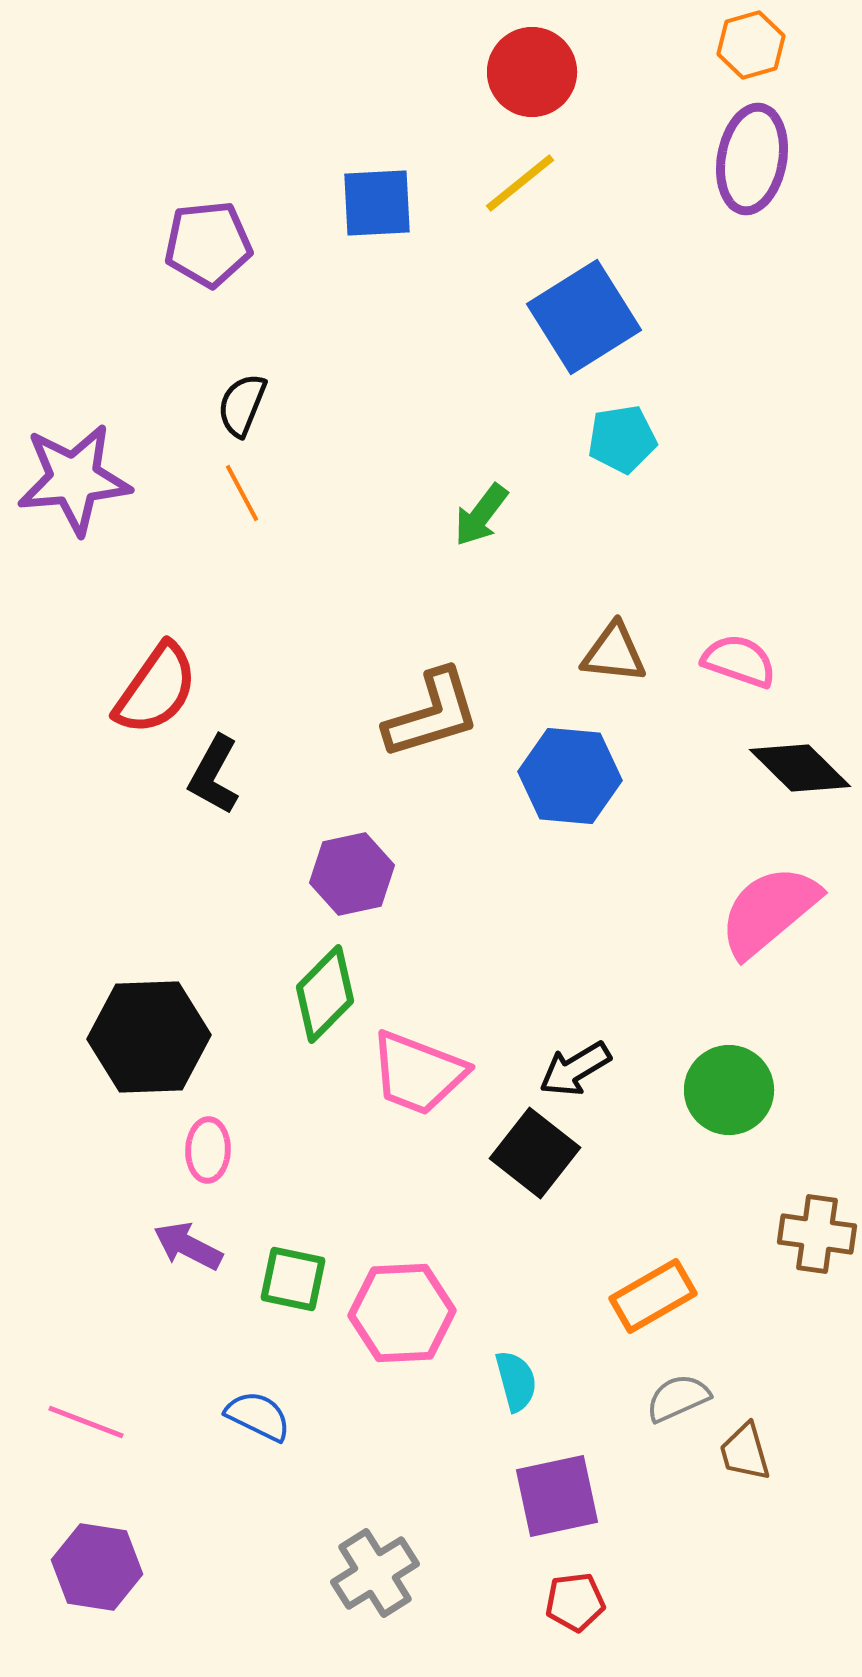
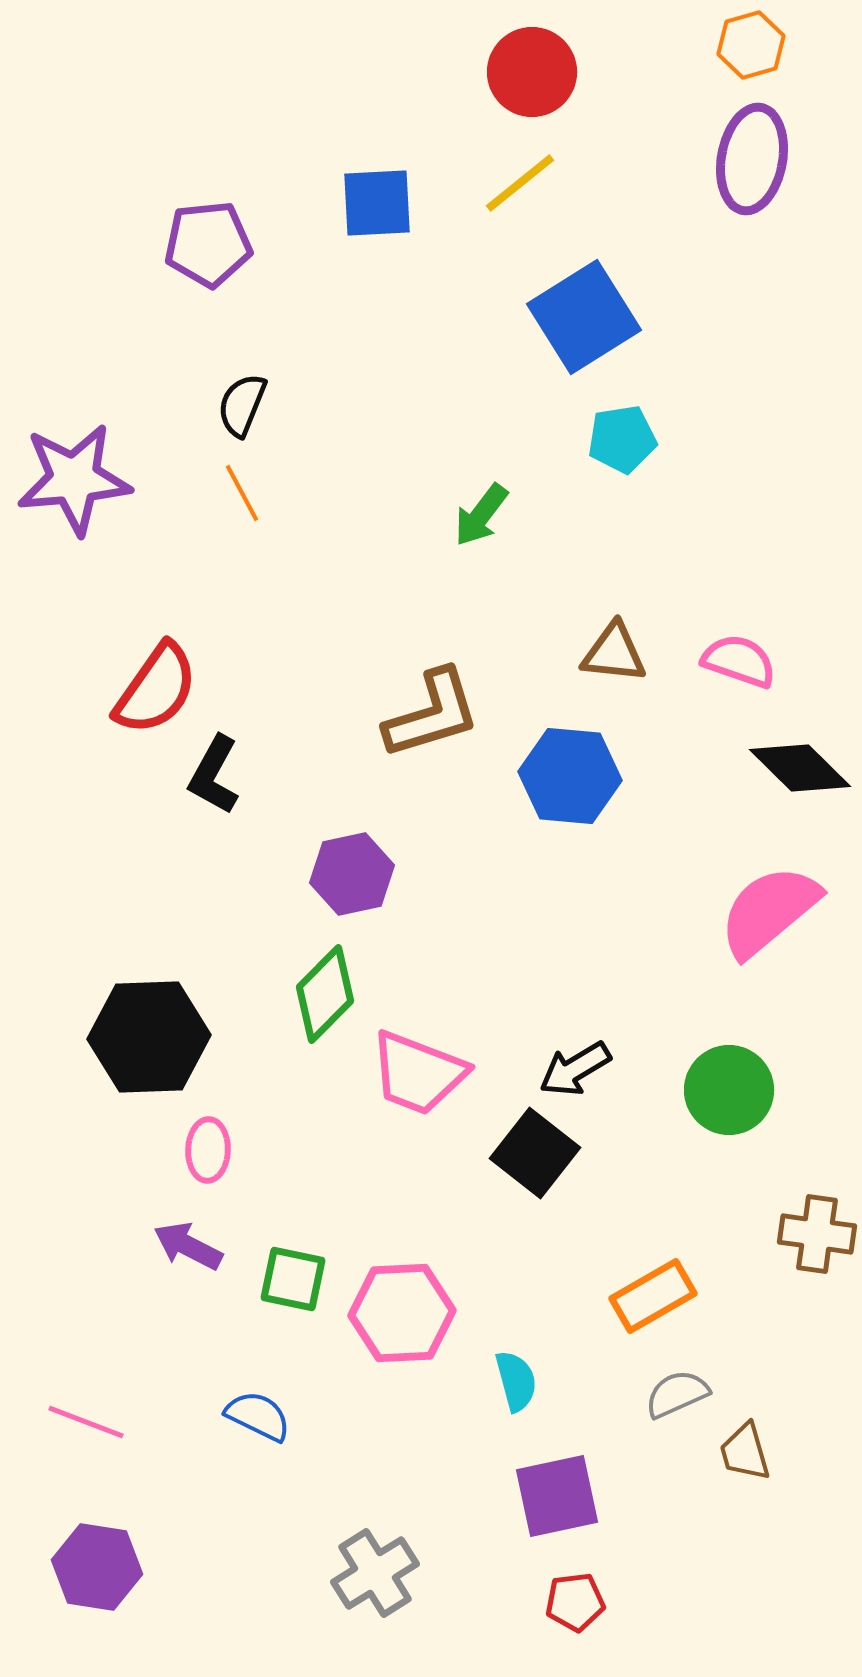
gray semicircle at (678, 1398): moved 1 px left, 4 px up
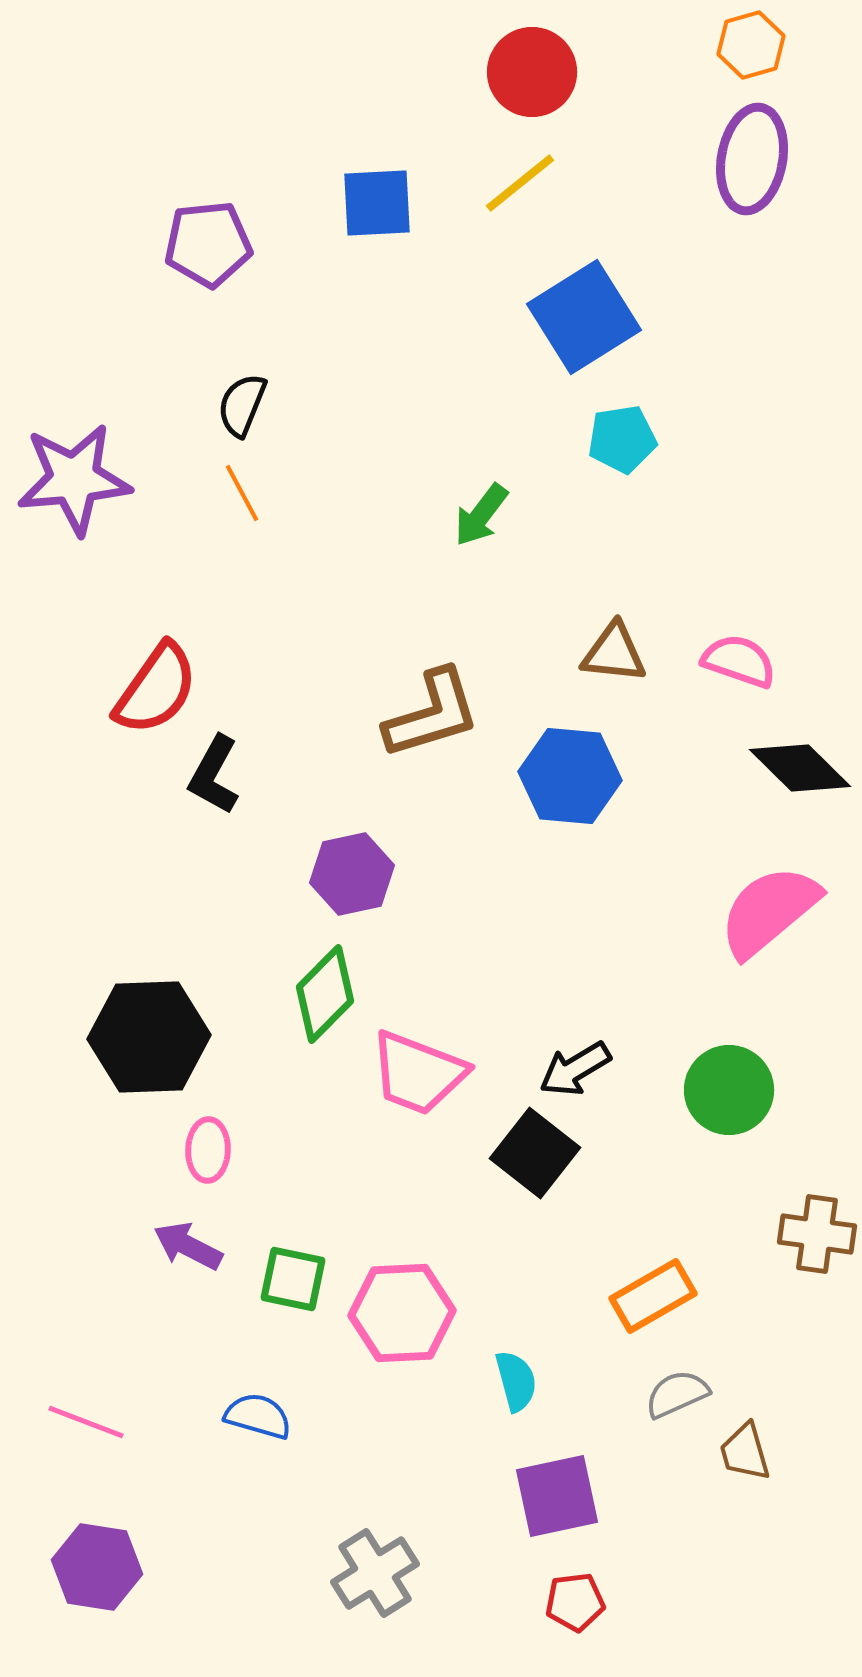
blue semicircle at (258, 1416): rotated 10 degrees counterclockwise
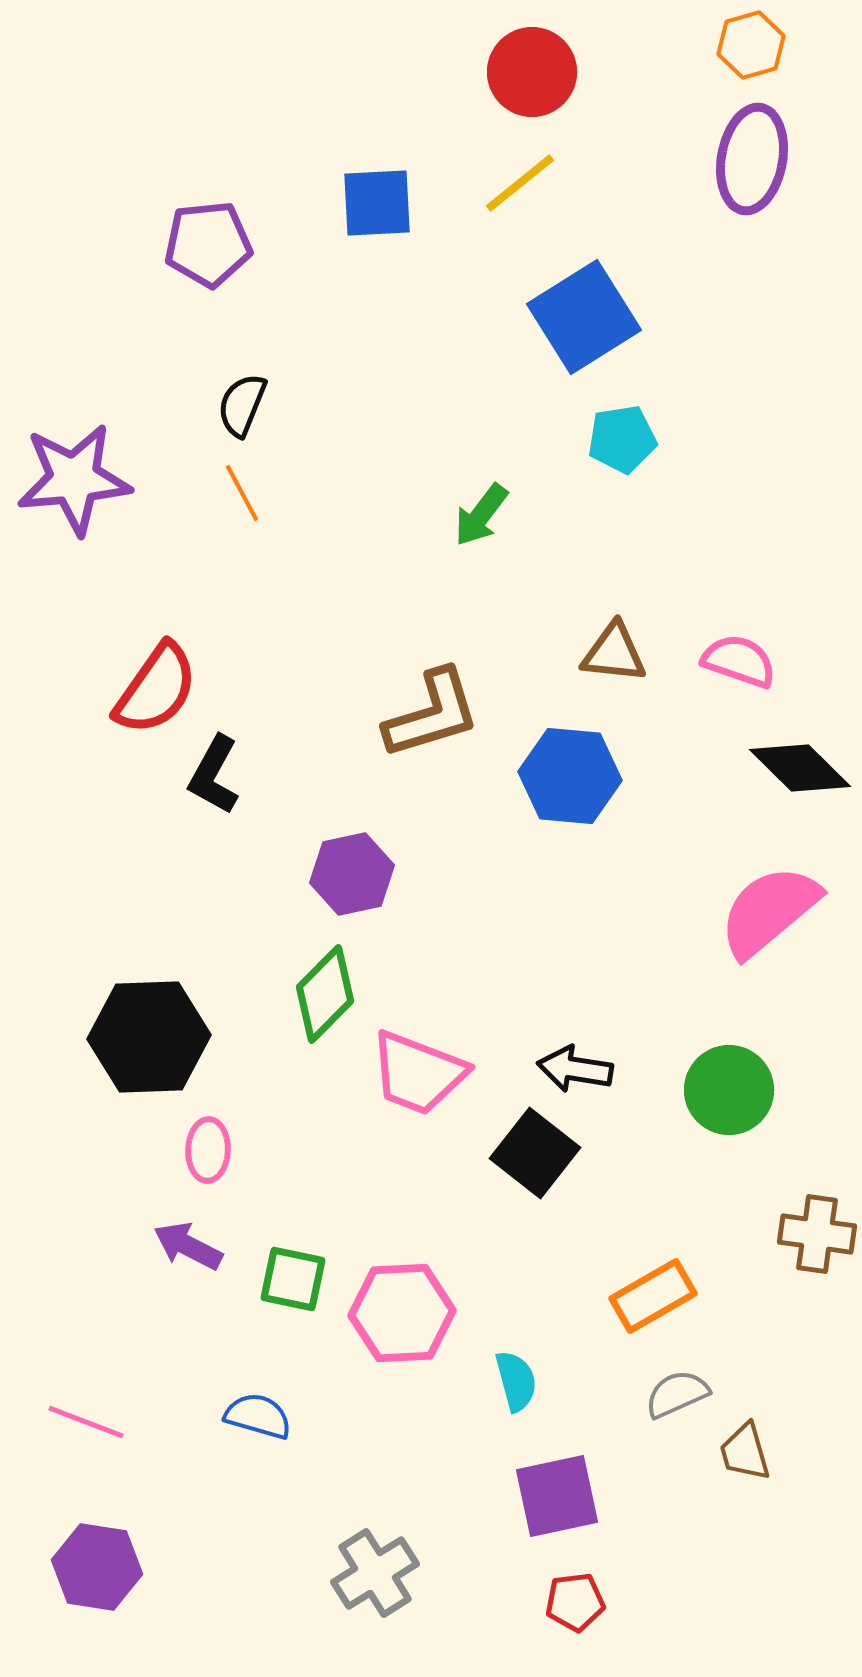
black arrow at (575, 1069): rotated 40 degrees clockwise
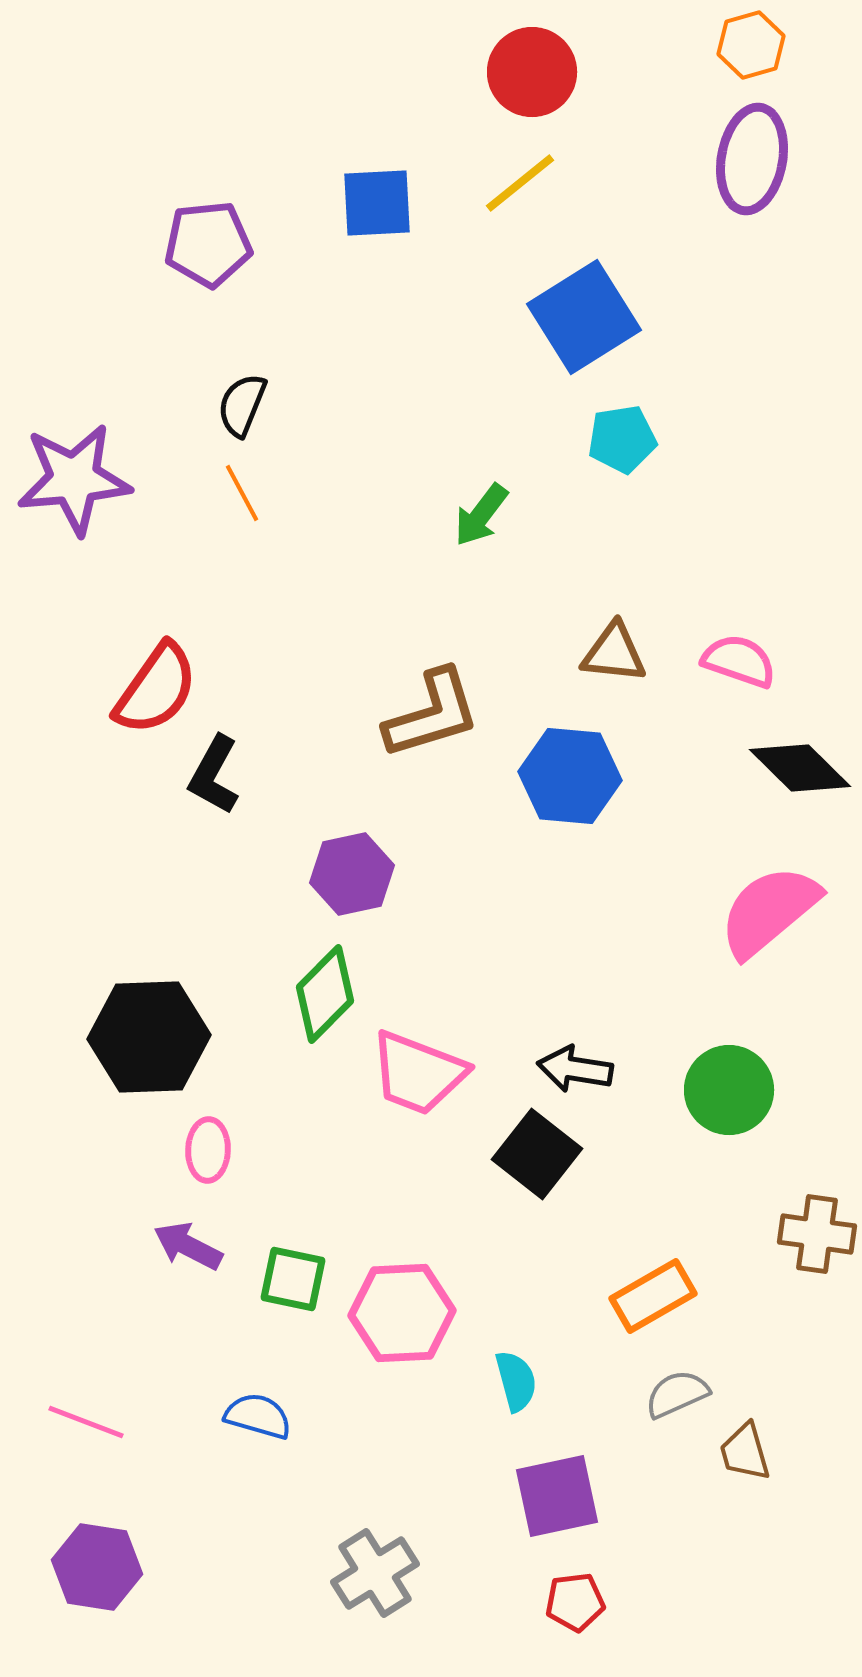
black square at (535, 1153): moved 2 px right, 1 px down
